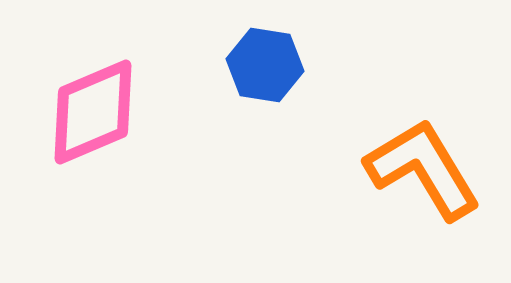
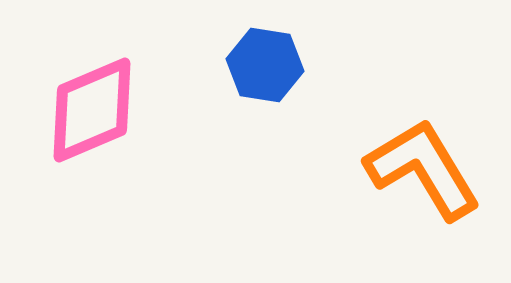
pink diamond: moved 1 px left, 2 px up
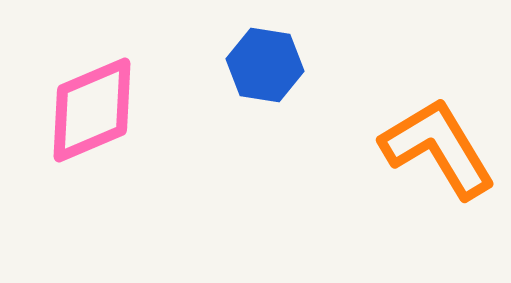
orange L-shape: moved 15 px right, 21 px up
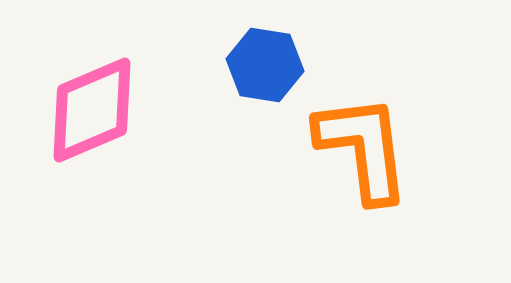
orange L-shape: moved 75 px left; rotated 24 degrees clockwise
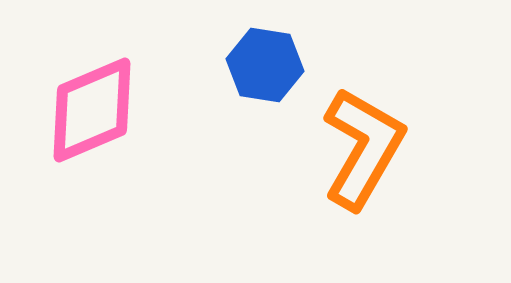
orange L-shape: rotated 37 degrees clockwise
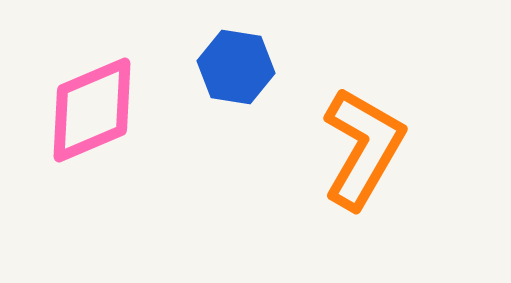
blue hexagon: moved 29 px left, 2 px down
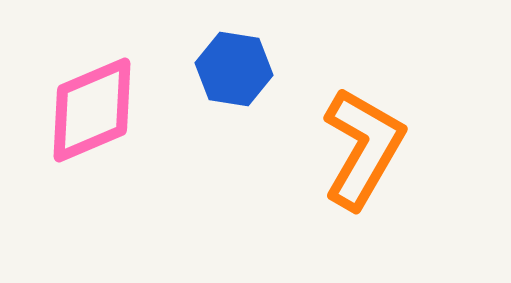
blue hexagon: moved 2 px left, 2 px down
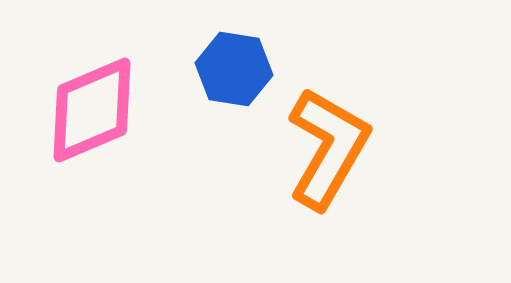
orange L-shape: moved 35 px left
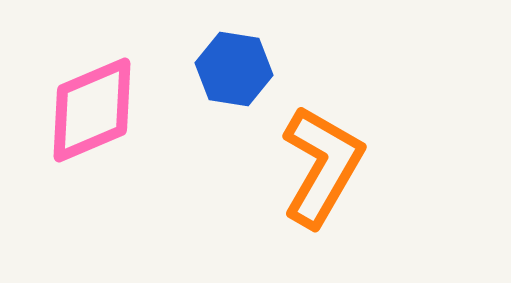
orange L-shape: moved 6 px left, 18 px down
